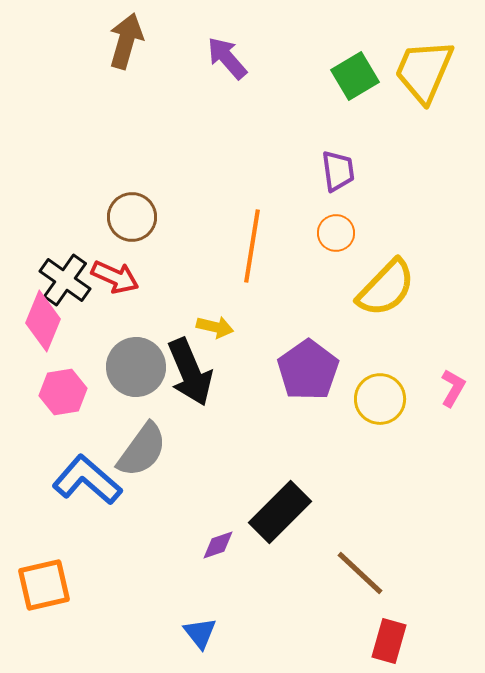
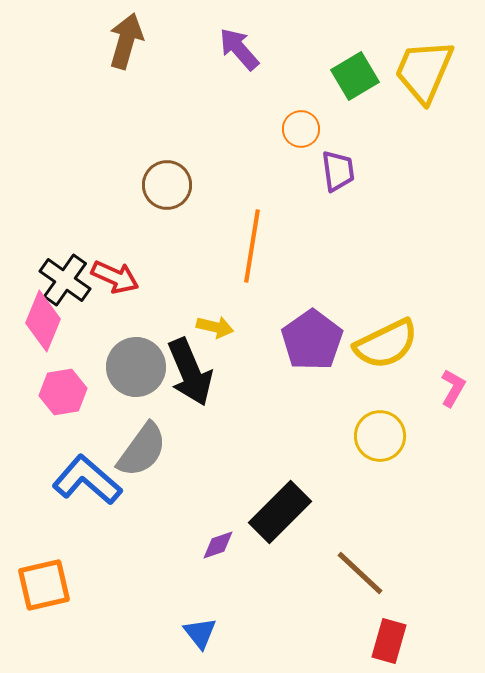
purple arrow: moved 12 px right, 9 px up
brown circle: moved 35 px right, 32 px up
orange circle: moved 35 px left, 104 px up
yellow semicircle: moved 56 px down; rotated 20 degrees clockwise
purple pentagon: moved 4 px right, 30 px up
yellow circle: moved 37 px down
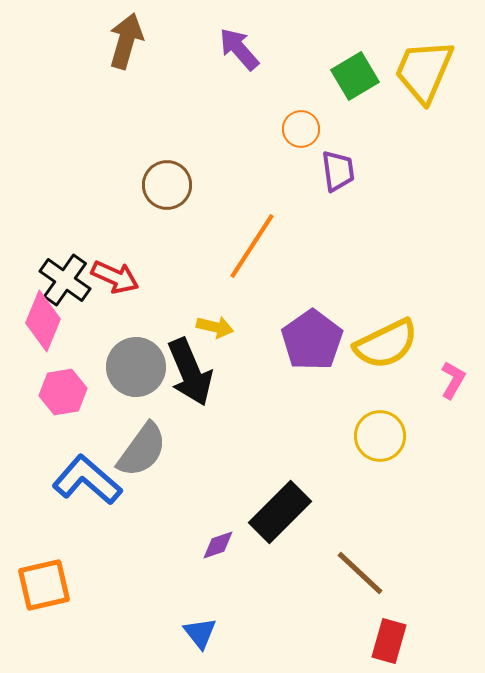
orange line: rotated 24 degrees clockwise
pink L-shape: moved 8 px up
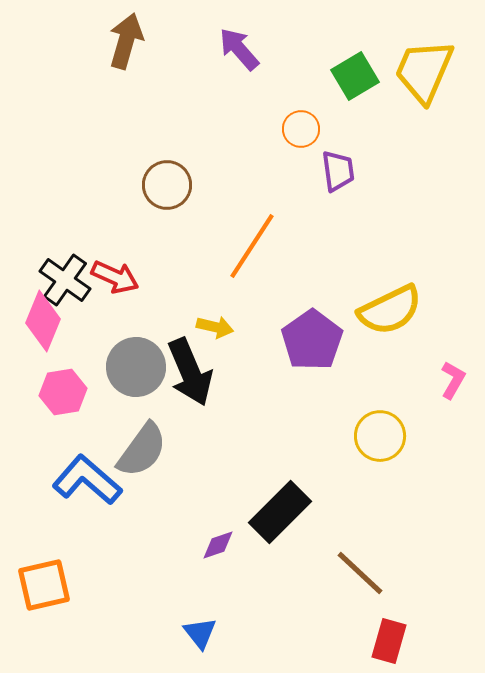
yellow semicircle: moved 4 px right, 34 px up
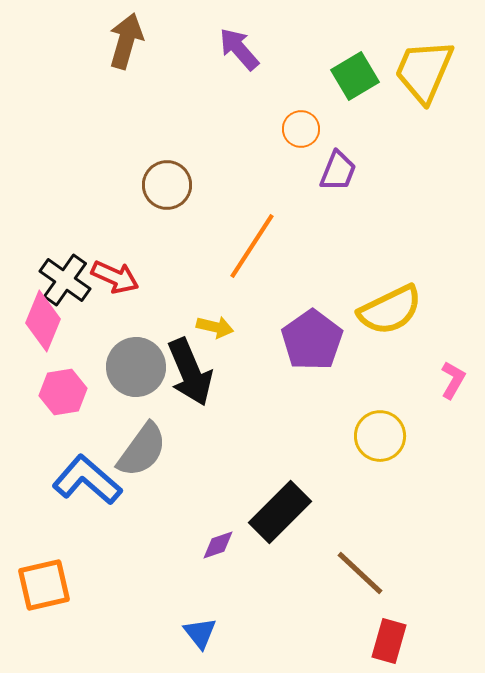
purple trapezoid: rotated 30 degrees clockwise
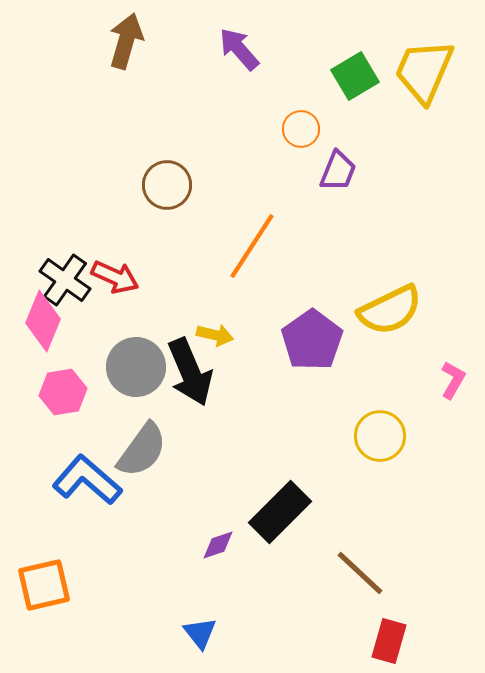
yellow arrow: moved 8 px down
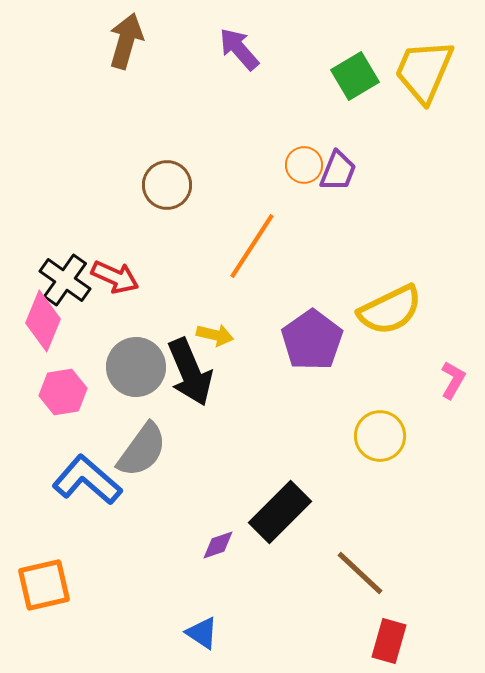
orange circle: moved 3 px right, 36 px down
blue triangle: moved 2 px right; rotated 18 degrees counterclockwise
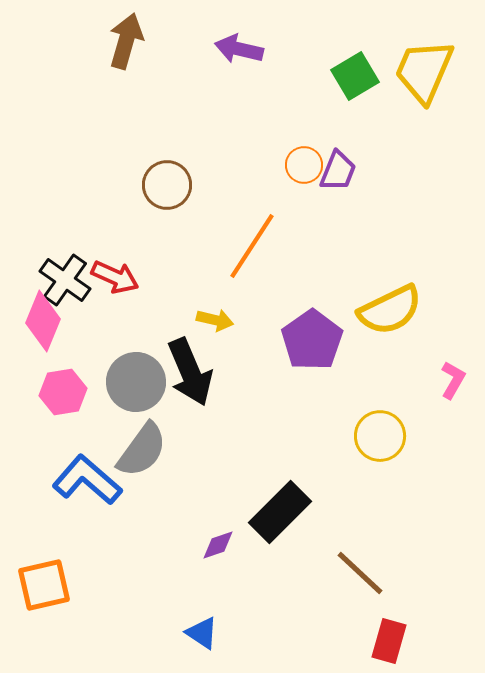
purple arrow: rotated 36 degrees counterclockwise
yellow arrow: moved 15 px up
gray circle: moved 15 px down
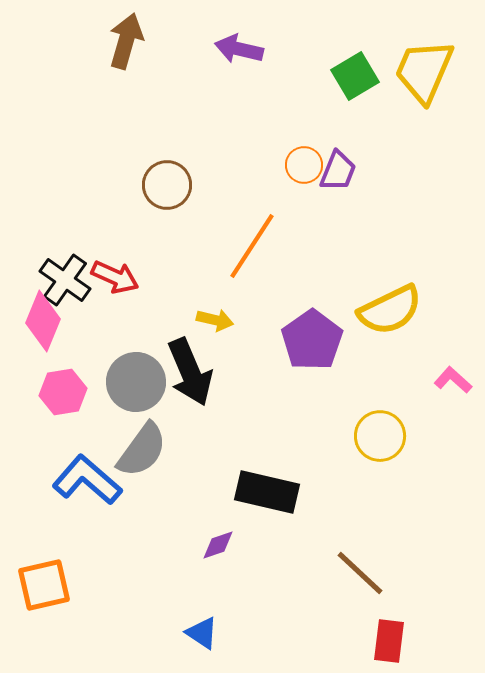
pink L-shape: rotated 78 degrees counterclockwise
black rectangle: moved 13 px left, 20 px up; rotated 58 degrees clockwise
red rectangle: rotated 9 degrees counterclockwise
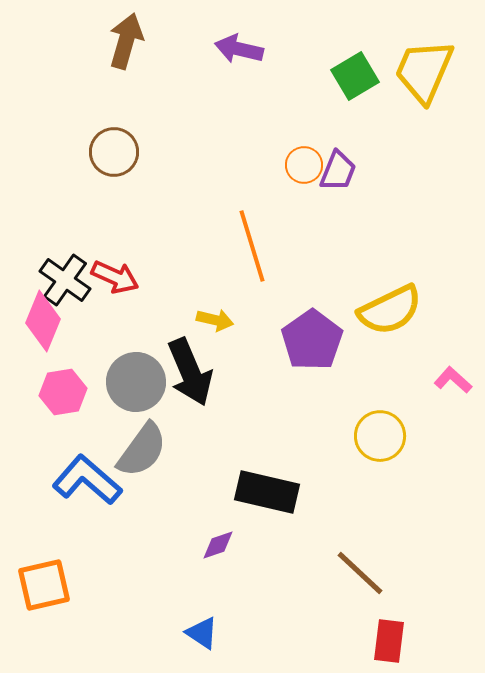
brown circle: moved 53 px left, 33 px up
orange line: rotated 50 degrees counterclockwise
